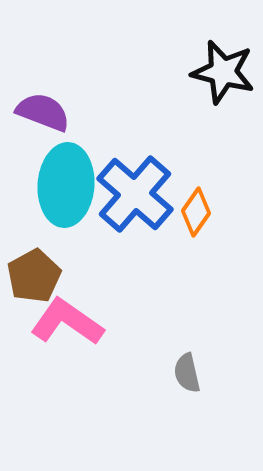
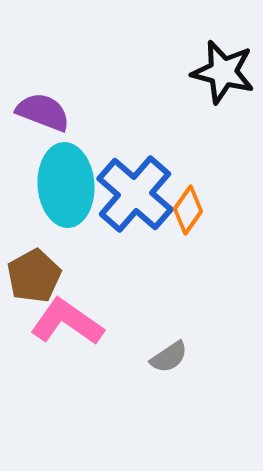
cyan ellipse: rotated 8 degrees counterclockwise
orange diamond: moved 8 px left, 2 px up
gray semicircle: moved 18 px left, 16 px up; rotated 111 degrees counterclockwise
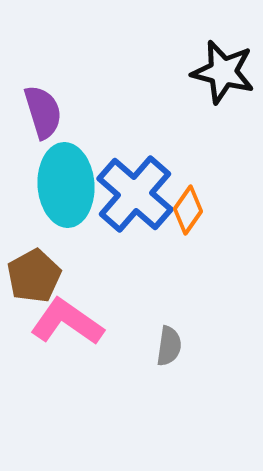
purple semicircle: rotated 52 degrees clockwise
gray semicircle: moved 11 px up; rotated 48 degrees counterclockwise
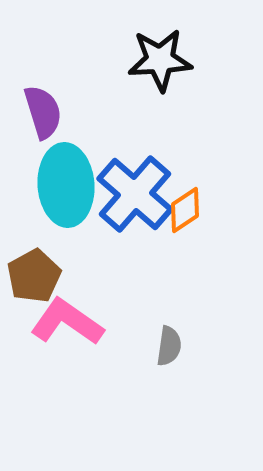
black star: moved 63 px left, 12 px up; rotated 18 degrees counterclockwise
orange diamond: moved 3 px left; rotated 21 degrees clockwise
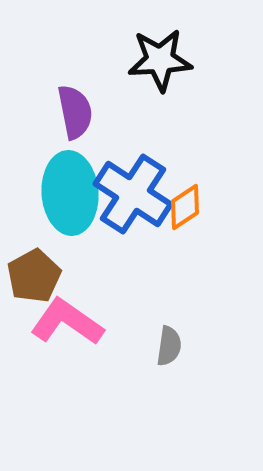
purple semicircle: moved 32 px right; rotated 6 degrees clockwise
cyan ellipse: moved 4 px right, 8 px down
blue cross: moved 2 px left; rotated 8 degrees counterclockwise
orange diamond: moved 3 px up
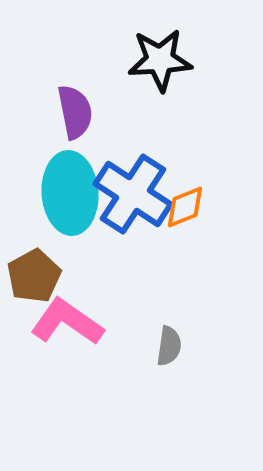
orange diamond: rotated 12 degrees clockwise
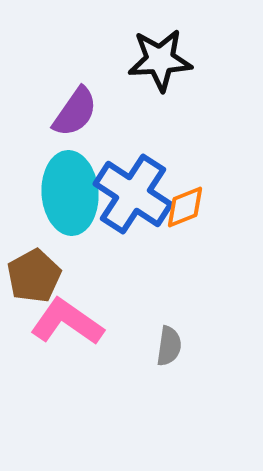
purple semicircle: rotated 46 degrees clockwise
